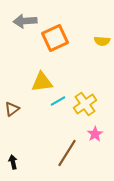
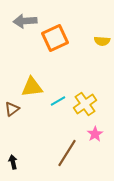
yellow triangle: moved 10 px left, 5 px down
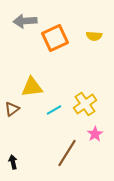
yellow semicircle: moved 8 px left, 5 px up
cyan line: moved 4 px left, 9 px down
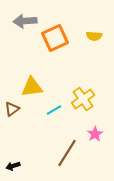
yellow cross: moved 2 px left, 5 px up
black arrow: moved 4 px down; rotated 96 degrees counterclockwise
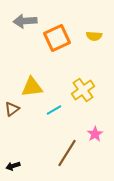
orange square: moved 2 px right
yellow cross: moved 9 px up
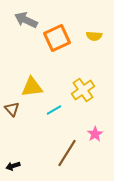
gray arrow: moved 1 px right, 1 px up; rotated 30 degrees clockwise
brown triangle: rotated 35 degrees counterclockwise
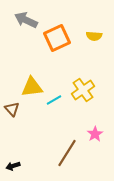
cyan line: moved 10 px up
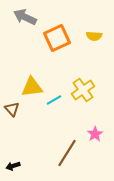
gray arrow: moved 1 px left, 3 px up
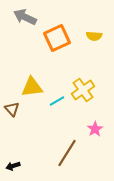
cyan line: moved 3 px right, 1 px down
pink star: moved 5 px up
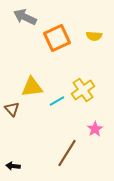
black arrow: rotated 24 degrees clockwise
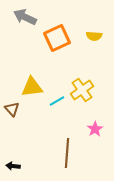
yellow cross: moved 1 px left
brown line: rotated 28 degrees counterclockwise
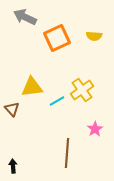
black arrow: rotated 80 degrees clockwise
